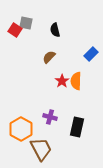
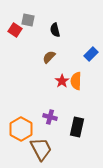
gray square: moved 2 px right, 3 px up
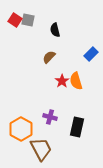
red square: moved 10 px up
orange semicircle: rotated 18 degrees counterclockwise
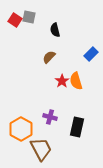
gray square: moved 1 px right, 3 px up
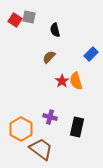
brown trapezoid: rotated 25 degrees counterclockwise
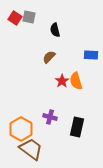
red square: moved 2 px up
blue rectangle: moved 1 px down; rotated 48 degrees clockwise
brown trapezoid: moved 10 px left
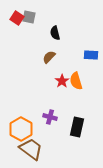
red square: moved 2 px right
black semicircle: moved 3 px down
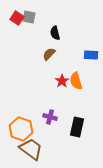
brown semicircle: moved 3 px up
orange hexagon: rotated 10 degrees counterclockwise
